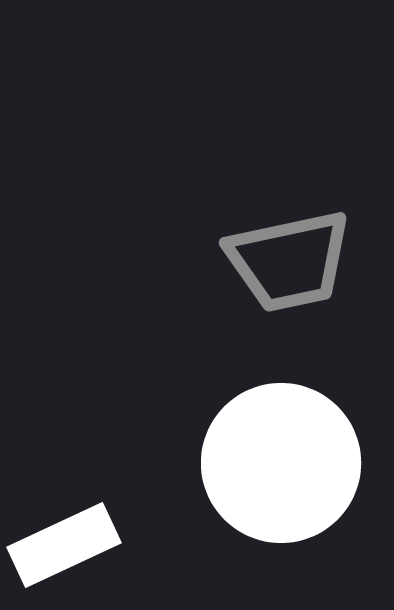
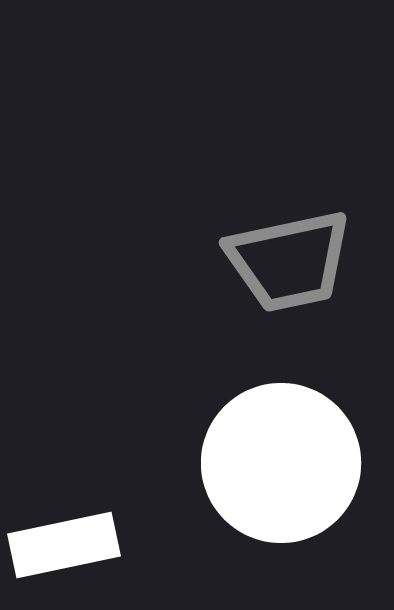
white rectangle: rotated 13 degrees clockwise
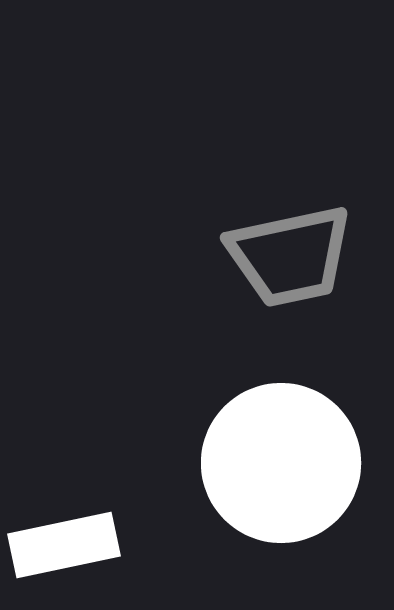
gray trapezoid: moved 1 px right, 5 px up
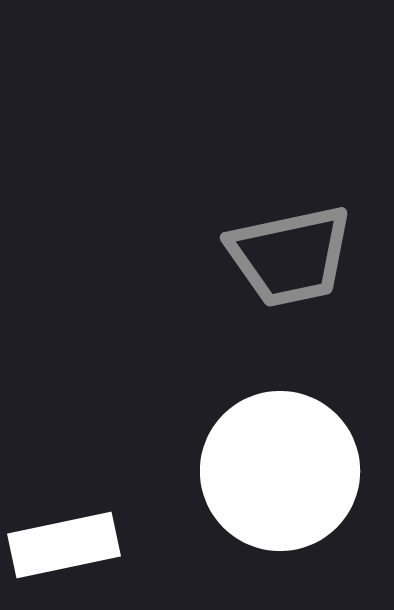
white circle: moved 1 px left, 8 px down
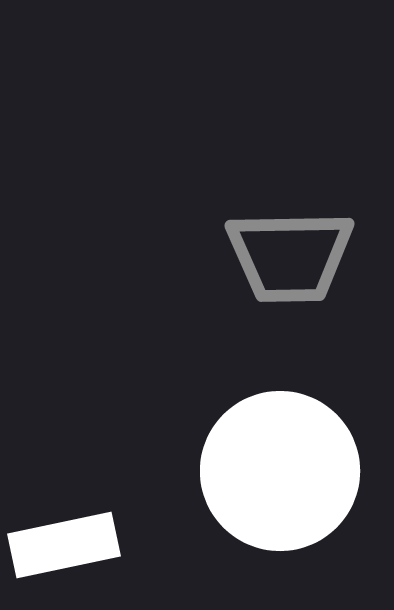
gray trapezoid: rotated 11 degrees clockwise
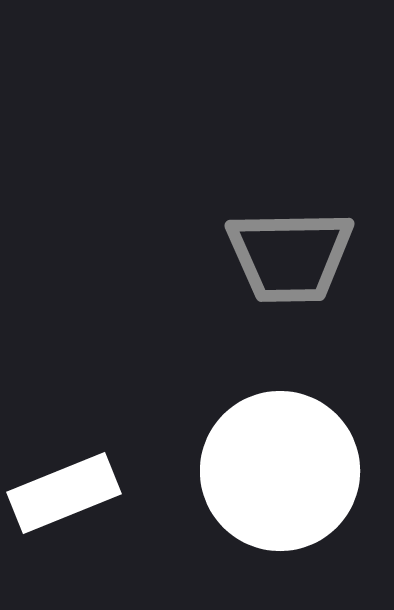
white rectangle: moved 52 px up; rotated 10 degrees counterclockwise
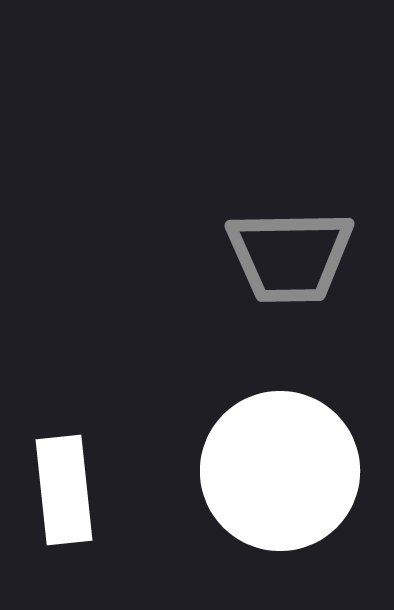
white rectangle: moved 3 px up; rotated 74 degrees counterclockwise
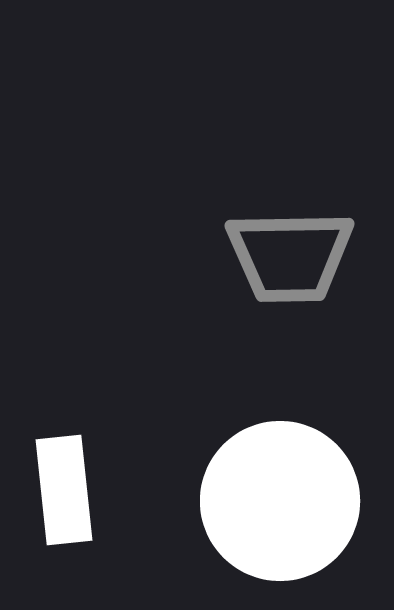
white circle: moved 30 px down
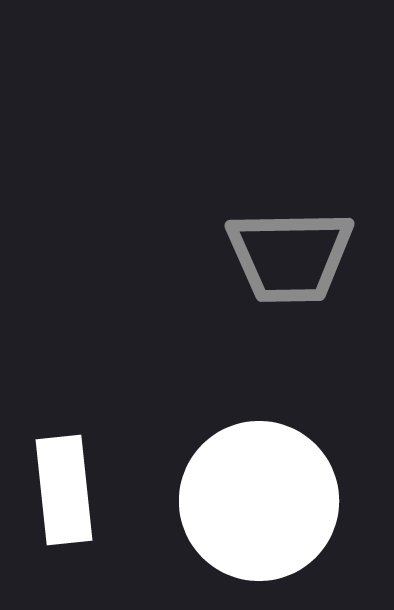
white circle: moved 21 px left
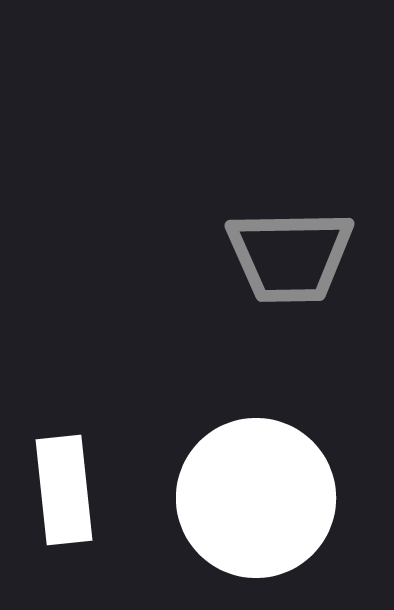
white circle: moved 3 px left, 3 px up
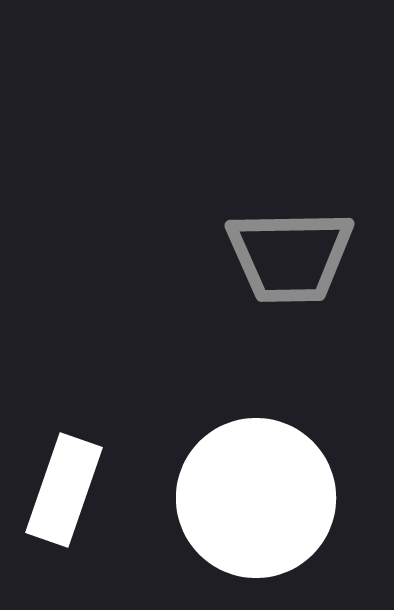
white rectangle: rotated 25 degrees clockwise
